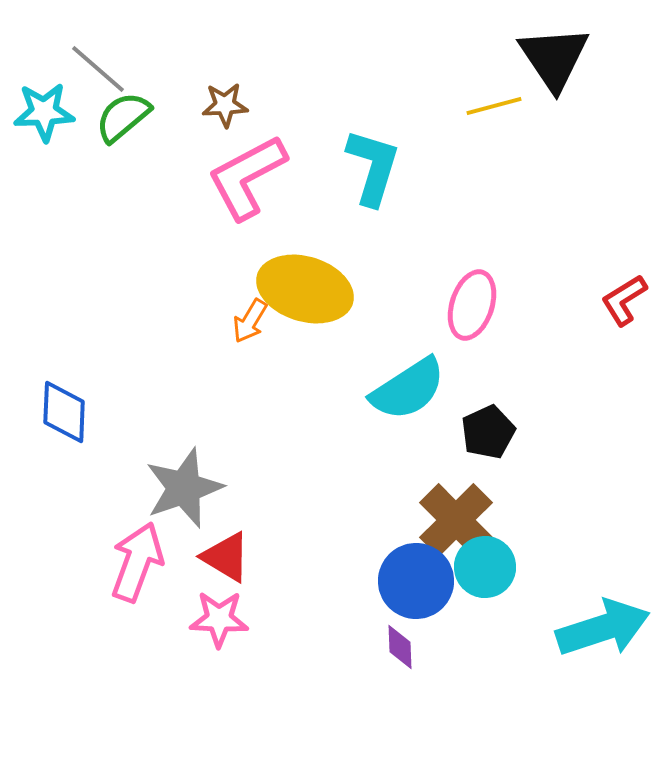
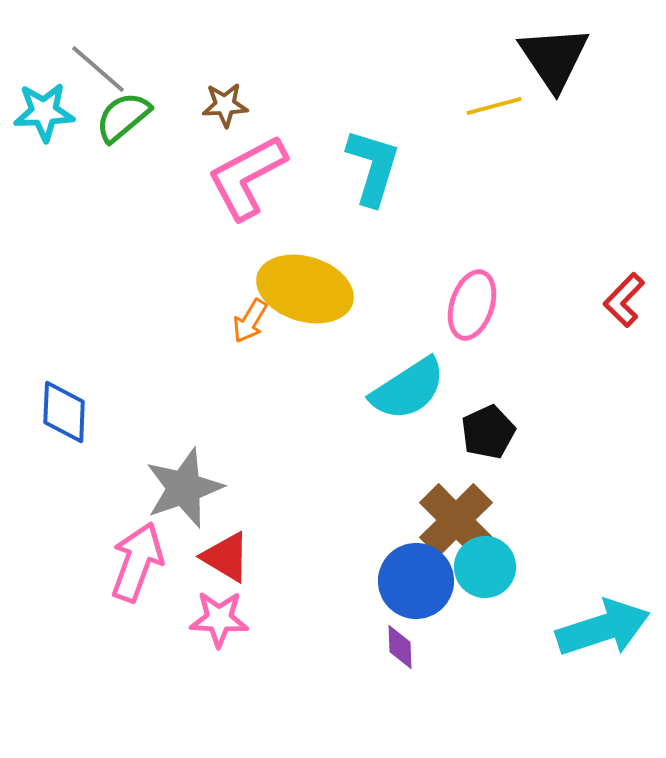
red L-shape: rotated 14 degrees counterclockwise
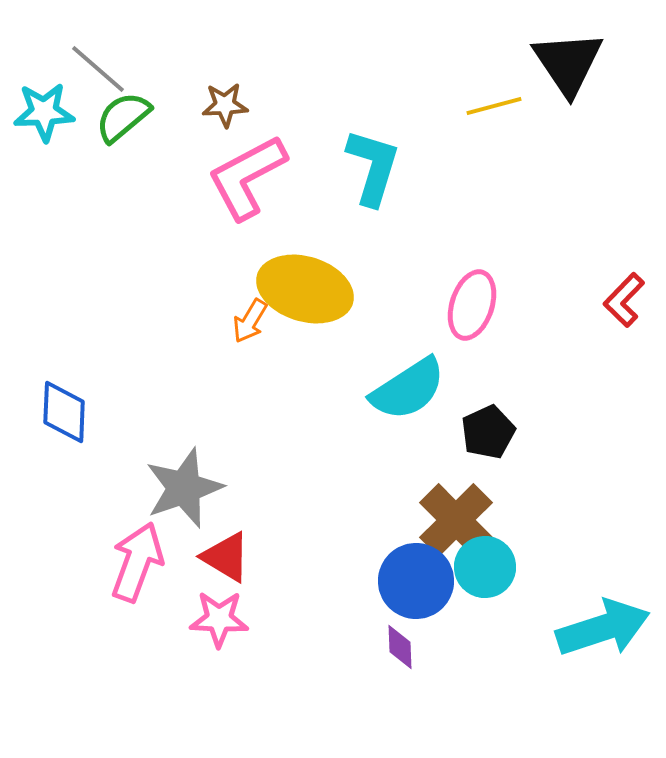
black triangle: moved 14 px right, 5 px down
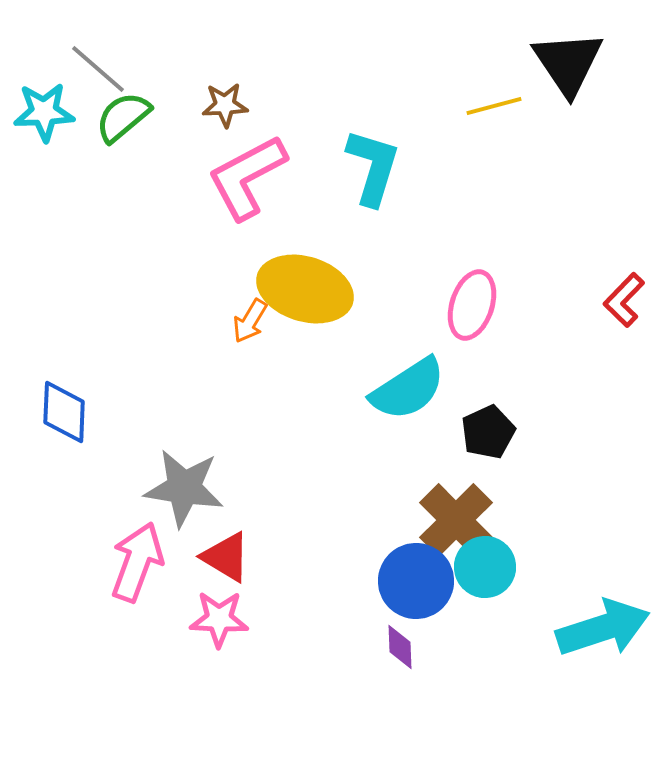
gray star: rotated 28 degrees clockwise
